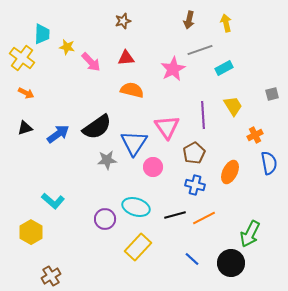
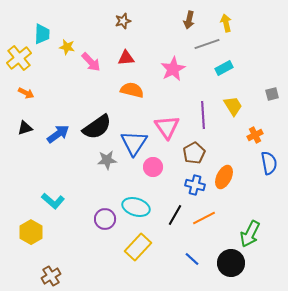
gray line: moved 7 px right, 6 px up
yellow cross: moved 3 px left; rotated 15 degrees clockwise
orange ellipse: moved 6 px left, 5 px down
black line: rotated 45 degrees counterclockwise
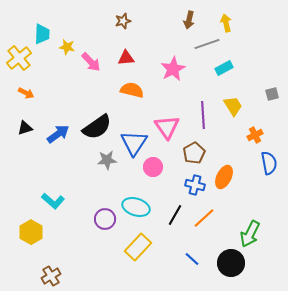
orange line: rotated 15 degrees counterclockwise
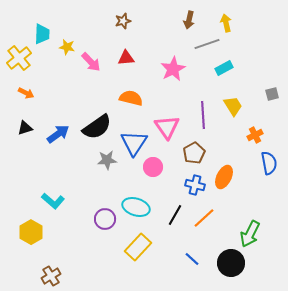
orange semicircle: moved 1 px left, 8 px down
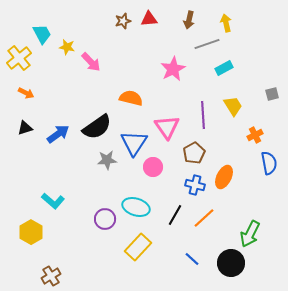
cyan trapezoid: rotated 30 degrees counterclockwise
red triangle: moved 23 px right, 39 px up
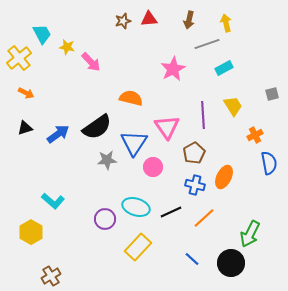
black line: moved 4 px left, 3 px up; rotated 35 degrees clockwise
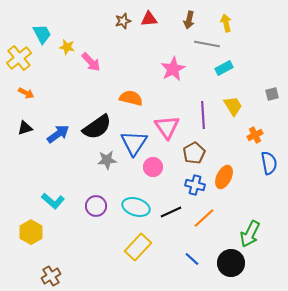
gray line: rotated 30 degrees clockwise
purple circle: moved 9 px left, 13 px up
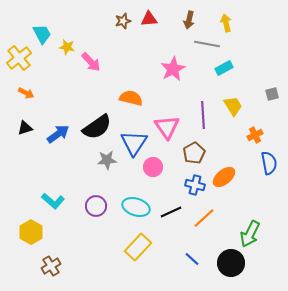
orange ellipse: rotated 25 degrees clockwise
brown cross: moved 10 px up
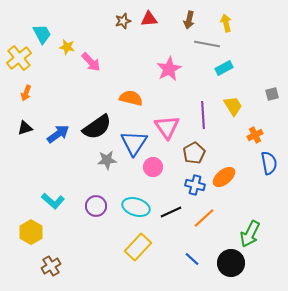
pink star: moved 4 px left
orange arrow: rotated 84 degrees clockwise
